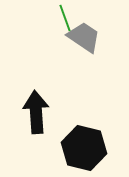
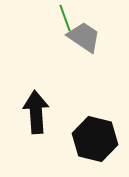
black hexagon: moved 11 px right, 9 px up
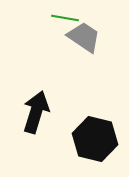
green line: rotated 60 degrees counterclockwise
black arrow: rotated 21 degrees clockwise
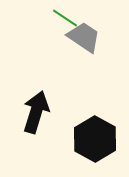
green line: rotated 24 degrees clockwise
black hexagon: rotated 15 degrees clockwise
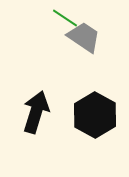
black hexagon: moved 24 px up
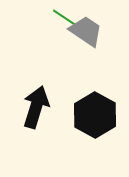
gray trapezoid: moved 2 px right, 6 px up
black arrow: moved 5 px up
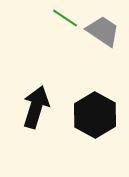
gray trapezoid: moved 17 px right
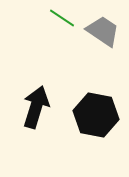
green line: moved 3 px left
black hexagon: moved 1 px right; rotated 18 degrees counterclockwise
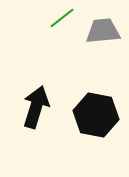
green line: rotated 72 degrees counterclockwise
gray trapezoid: rotated 39 degrees counterclockwise
